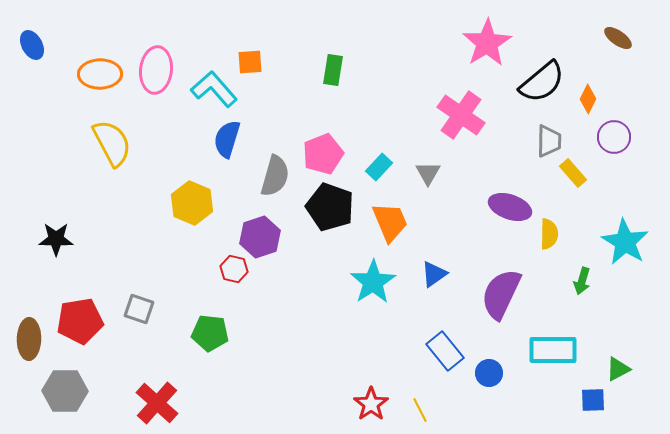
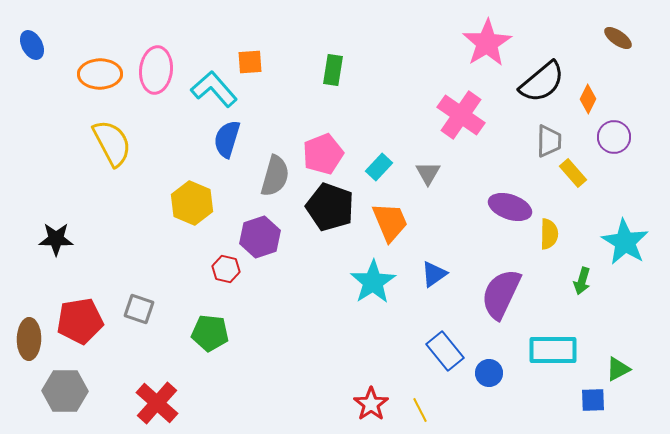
red hexagon at (234, 269): moved 8 px left
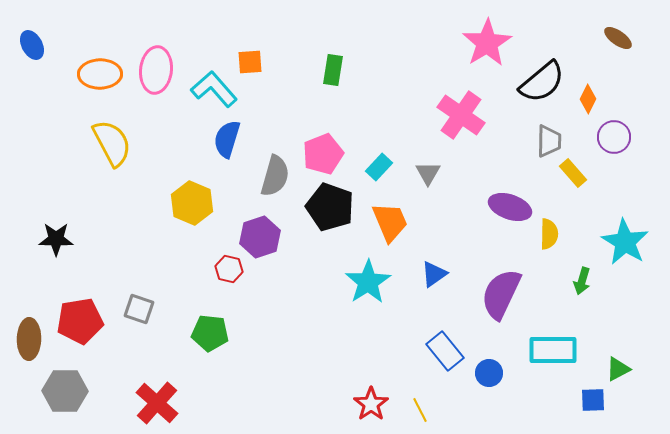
red hexagon at (226, 269): moved 3 px right
cyan star at (373, 282): moved 5 px left
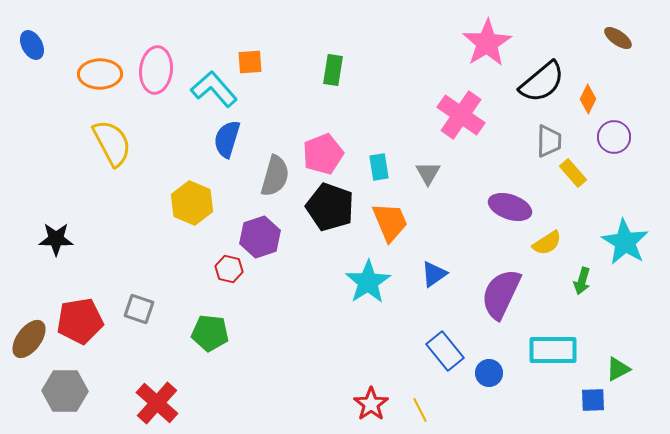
cyan rectangle at (379, 167): rotated 52 degrees counterclockwise
yellow semicircle at (549, 234): moved 2 px left, 9 px down; rotated 56 degrees clockwise
brown ellipse at (29, 339): rotated 36 degrees clockwise
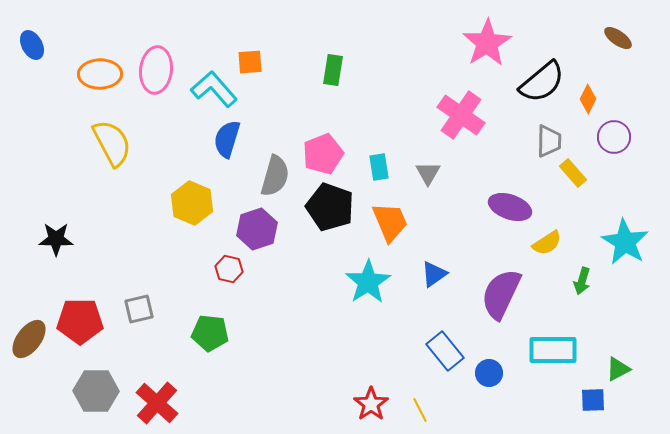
purple hexagon at (260, 237): moved 3 px left, 8 px up
gray square at (139, 309): rotated 32 degrees counterclockwise
red pentagon at (80, 321): rotated 9 degrees clockwise
gray hexagon at (65, 391): moved 31 px right
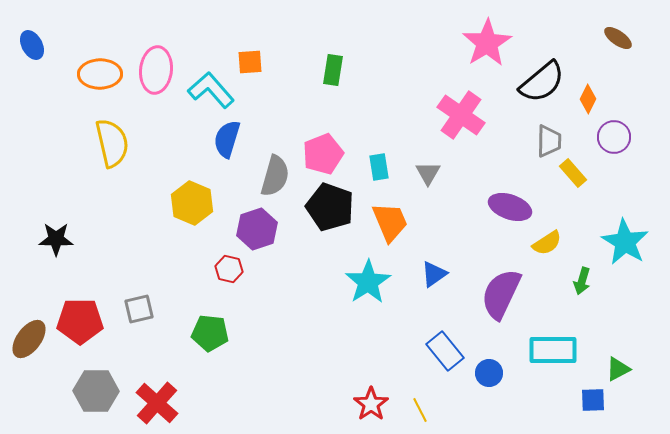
cyan L-shape at (214, 89): moved 3 px left, 1 px down
yellow semicircle at (112, 143): rotated 15 degrees clockwise
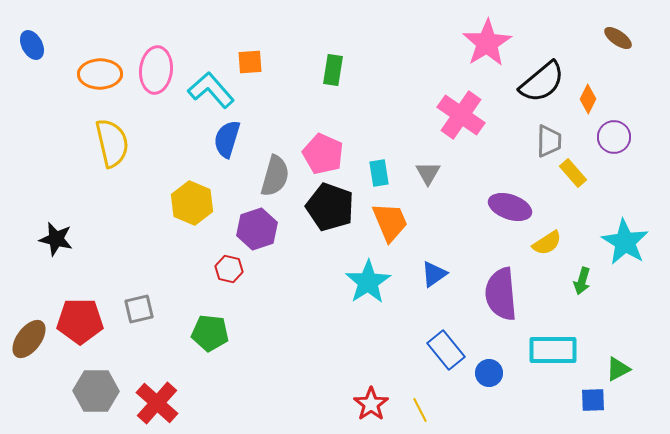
pink pentagon at (323, 154): rotated 27 degrees counterclockwise
cyan rectangle at (379, 167): moved 6 px down
black star at (56, 239): rotated 12 degrees clockwise
purple semicircle at (501, 294): rotated 30 degrees counterclockwise
blue rectangle at (445, 351): moved 1 px right, 1 px up
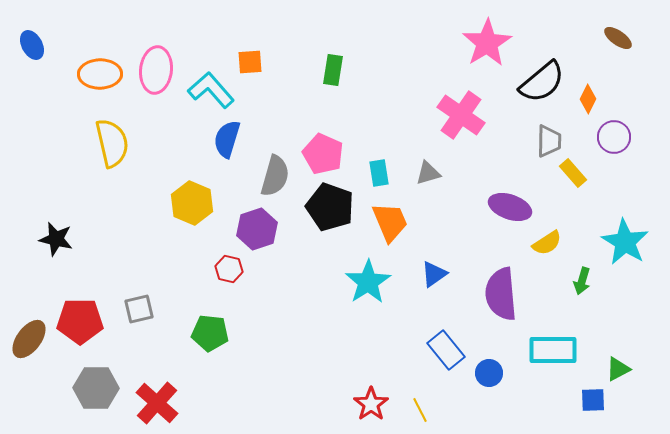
gray triangle at (428, 173): rotated 44 degrees clockwise
gray hexagon at (96, 391): moved 3 px up
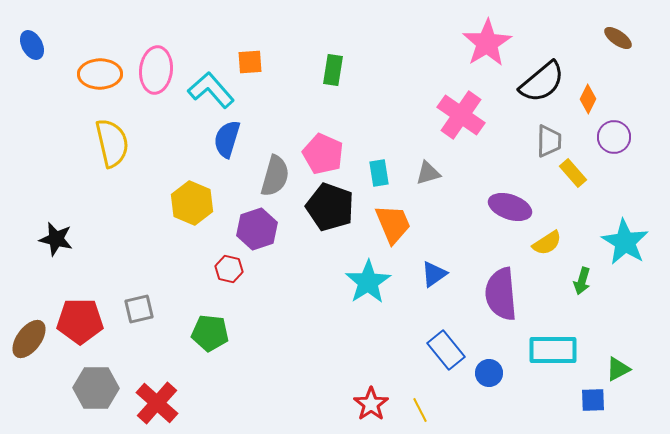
orange trapezoid at (390, 222): moved 3 px right, 2 px down
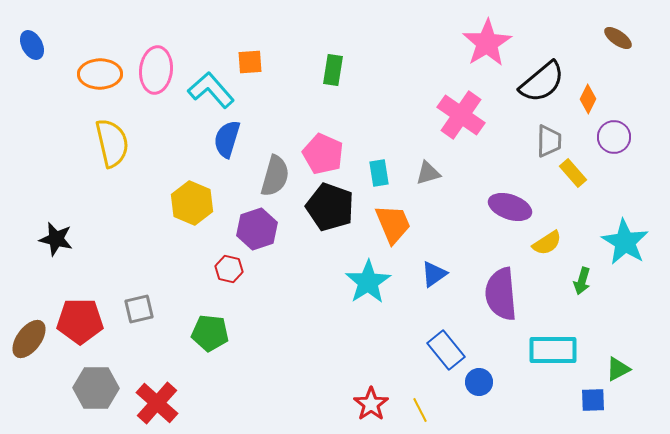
blue circle at (489, 373): moved 10 px left, 9 px down
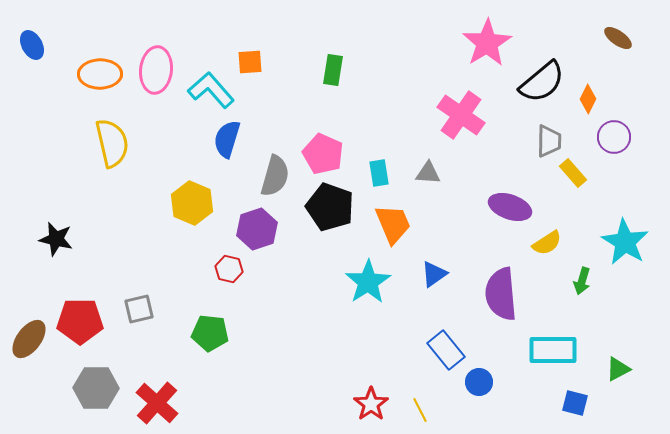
gray triangle at (428, 173): rotated 20 degrees clockwise
blue square at (593, 400): moved 18 px left, 3 px down; rotated 16 degrees clockwise
